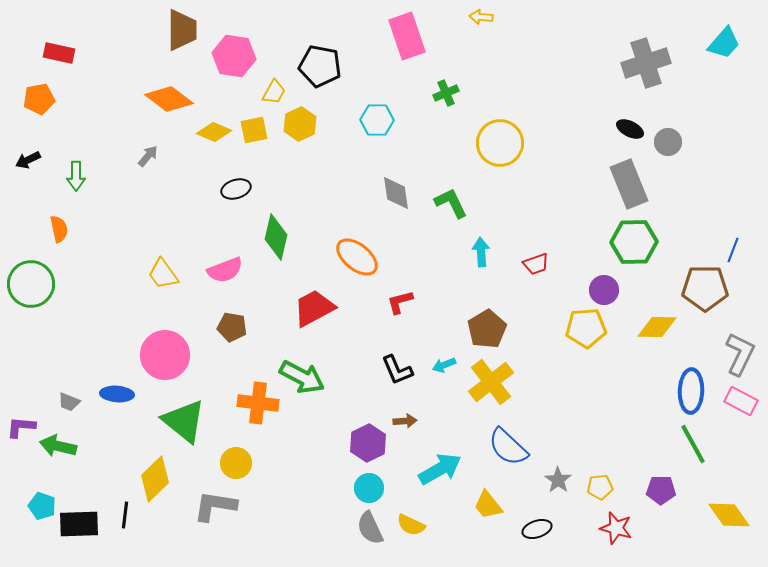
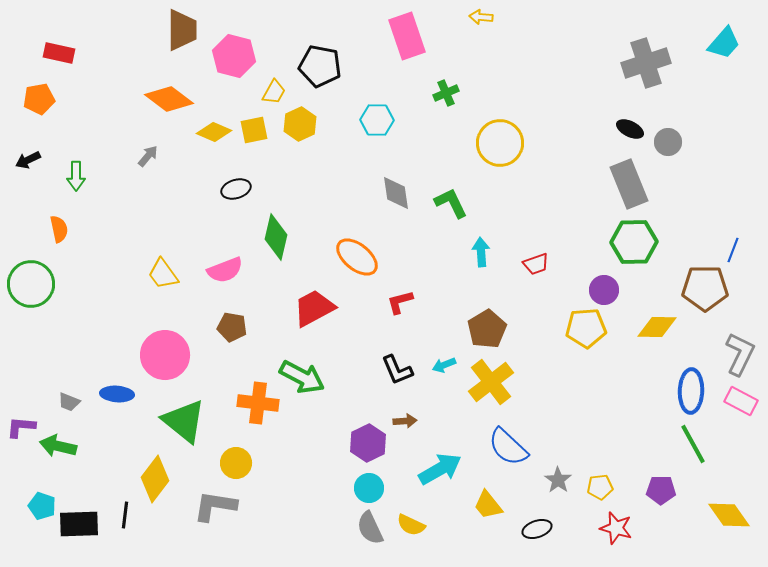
pink hexagon at (234, 56): rotated 6 degrees clockwise
yellow diamond at (155, 479): rotated 9 degrees counterclockwise
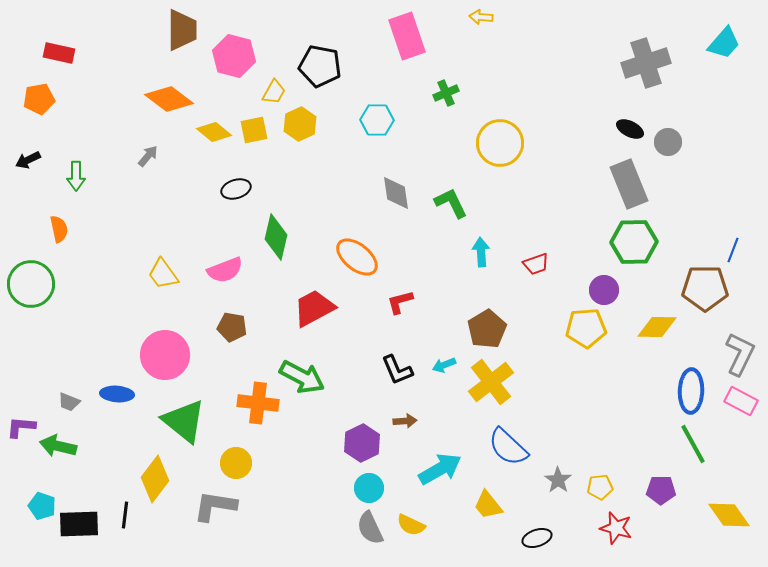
yellow diamond at (214, 132): rotated 16 degrees clockwise
purple hexagon at (368, 443): moved 6 px left
black ellipse at (537, 529): moved 9 px down
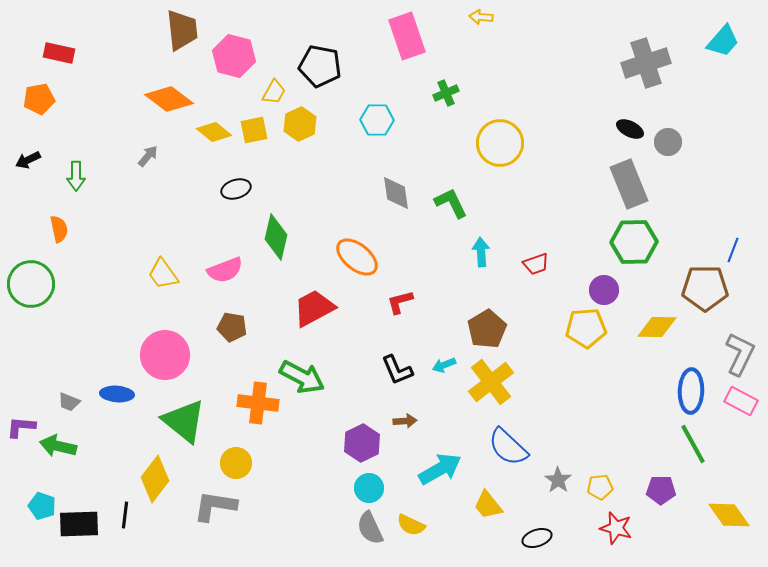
brown trapezoid at (182, 30): rotated 6 degrees counterclockwise
cyan trapezoid at (724, 43): moved 1 px left, 2 px up
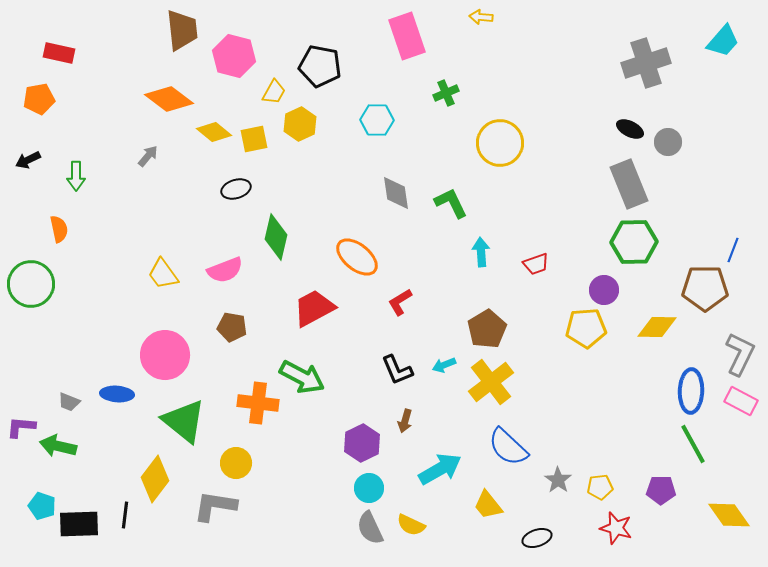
yellow square at (254, 130): moved 9 px down
red L-shape at (400, 302): rotated 16 degrees counterclockwise
brown arrow at (405, 421): rotated 110 degrees clockwise
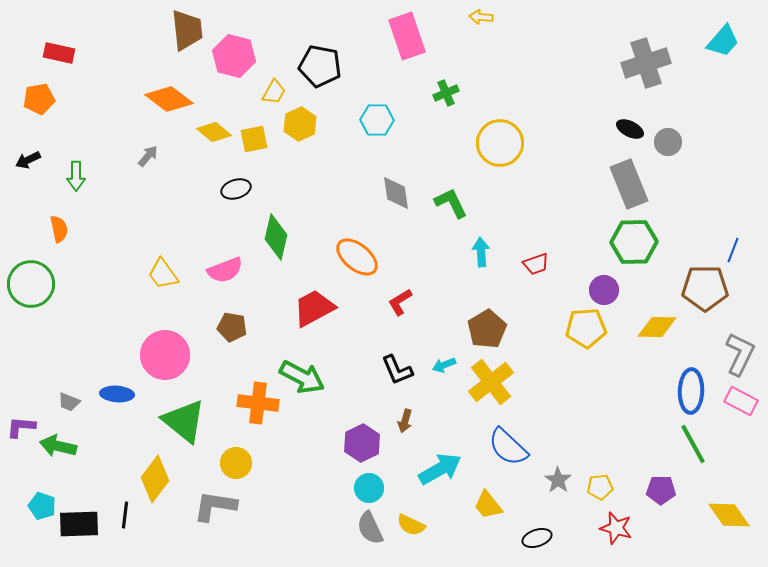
brown trapezoid at (182, 30): moved 5 px right
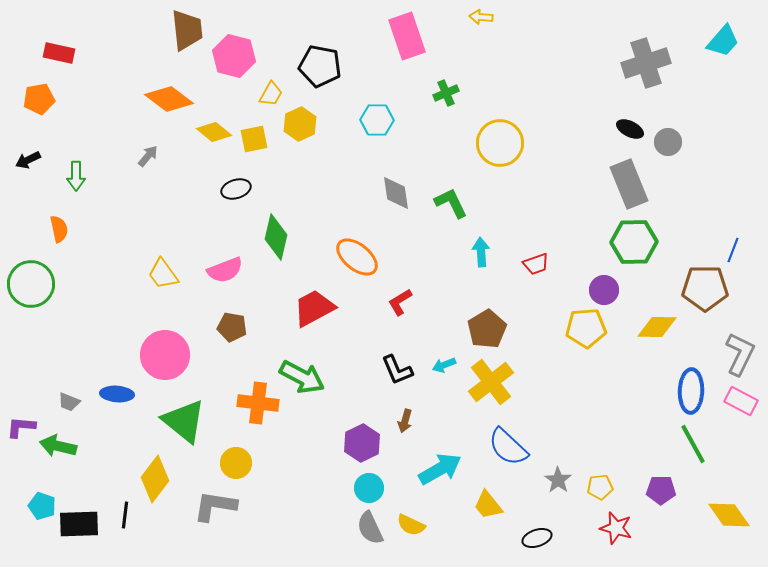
yellow trapezoid at (274, 92): moved 3 px left, 2 px down
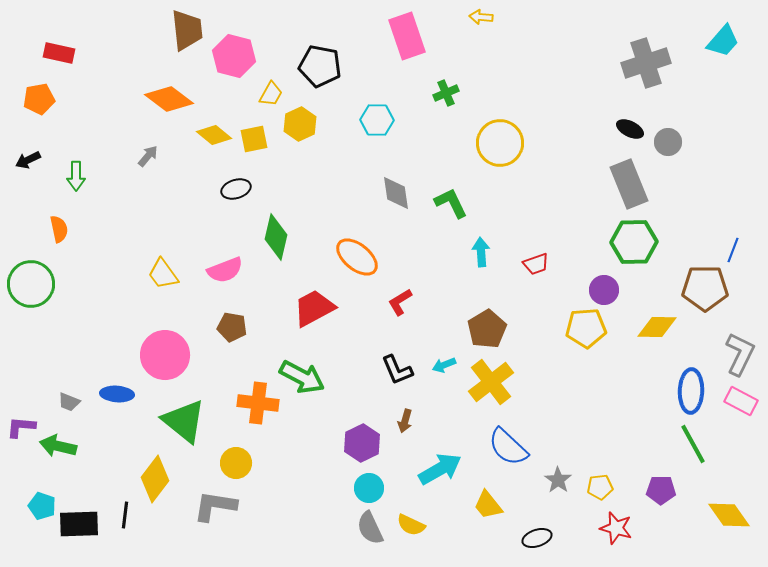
yellow diamond at (214, 132): moved 3 px down
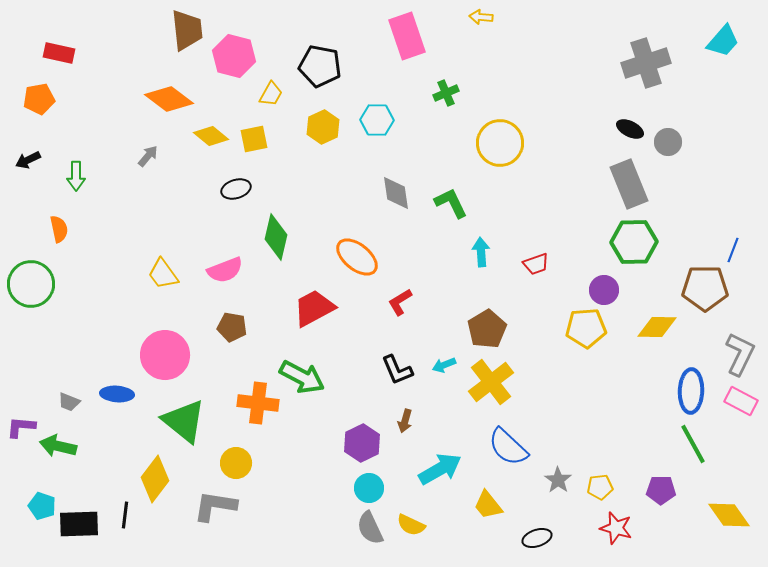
yellow hexagon at (300, 124): moved 23 px right, 3 px down
yellow diamond at (214, 135): moved 3 px left, 1 px down
